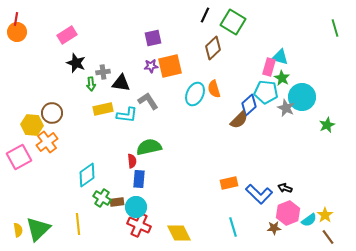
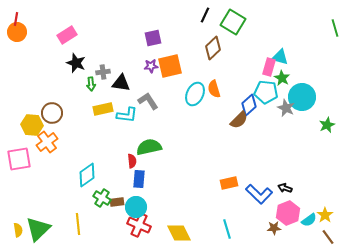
pink square at (19, 157): moved 2 px down; rotated 20 degrees clockwise
cyan line at (233, 227): moved 6 px left, 2 px down
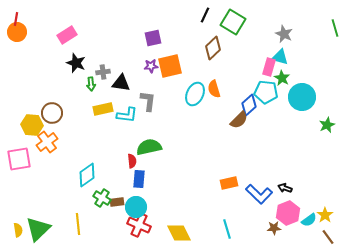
gray L-shape at (148, 101): rotated 40 degrees clockwise
gray star at (286, 108): moved 2 px left, 74 px up
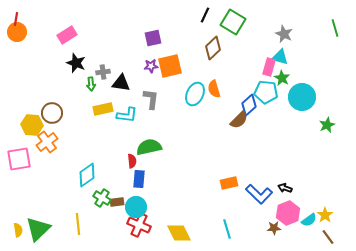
gray L-shape at (148, 101): moved 3 px right, 2 px up
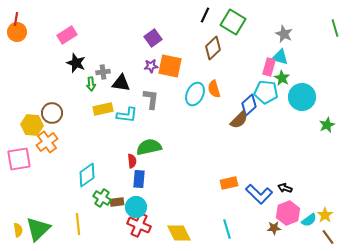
purple square at (153, 38): rotated 24 degrees counterclockwise
orange square at (170, 66): rotated 25 degrees clockwise
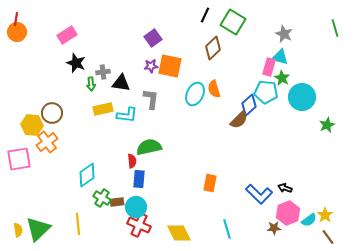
orange rectangle at (229, 183): moved 19 px left; rotated 66 degrees counterclockwise
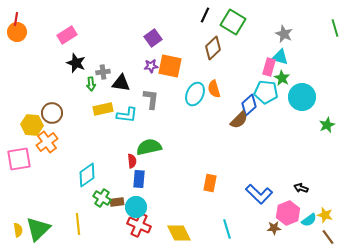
black arrow at (285, 188): moved 16 px right
yellow star at (325, 215): rotated 21 degrees counterclockwise
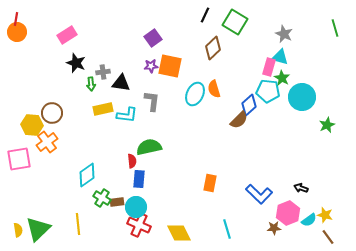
green square at (233, 22): moved 2 px right
cyan pentagon at (266, 92): moved 2 px right, 1 px up
gray L-shape at (151, 99): moved 1 px right, 2 px down
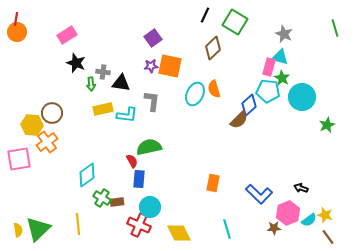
gray cross at (103, 72): rotated 16 degrees clockwise
red semicircle at (132, 161): rotated 24 degrees counterclockwise
orange rectangle at (210, 183): moved 3 px right
cyan circle at (136, 207): moved 14 px right
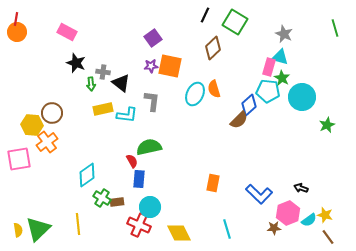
pink rectangle at (67, 35): moved 3 px up; rotated 60 degrees clockwise
black triangle at (121, 83): rotated 30 degrees clockwise
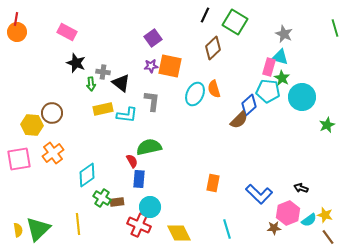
orange cross at (47, 142): moved 6 px right, 11 px down
